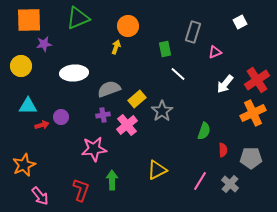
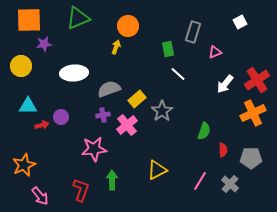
green rectangle: moved 3 px right
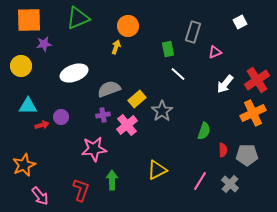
white ellipse: rotated 16 degrees counterclockwise
gray pentagon: moved 4 px left, 3 px up
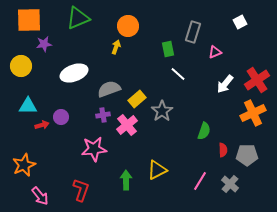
green arrow: moved 14 px right
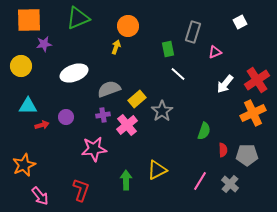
purple circle: moved 5 px right
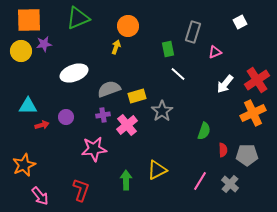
yellow circle: moved 15 px up
yellow rectangle: moved 3 px up; rotated 24 degrees clockwise
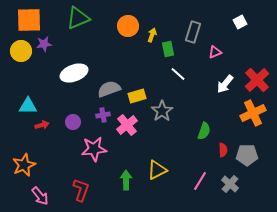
yellow arrow: moved 36 px right, 12 px up
red cross: rotated 10 degrees counterclockwise
purple circle: moved 7 px right, 5 px down
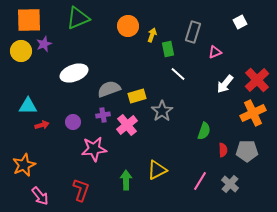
purple star: rotated 14 degrees counterclockwise
gray pentagon: moved 4 px up
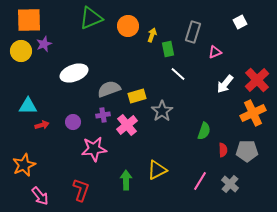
green triangle: moved 13 px right
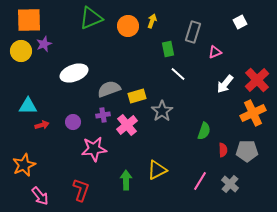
yellow arrow: moved 14 px up
